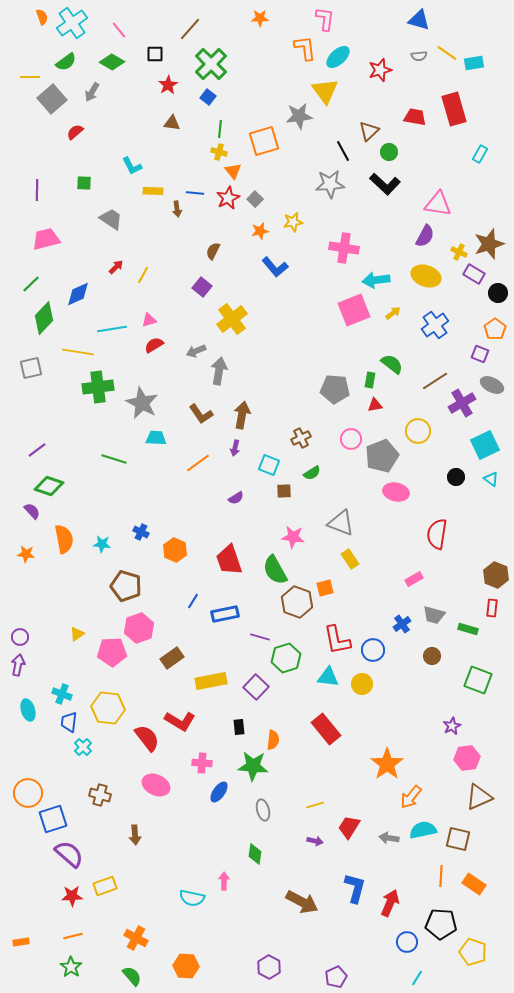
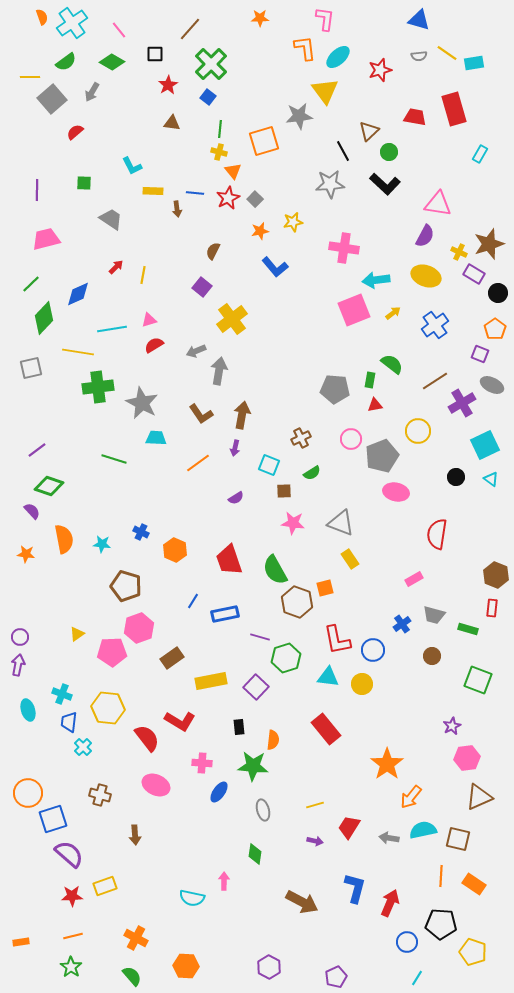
yellow line at (143, 275): rotated 18 degrees counterclockwise
pink star at (293, 537): moved 14 px up
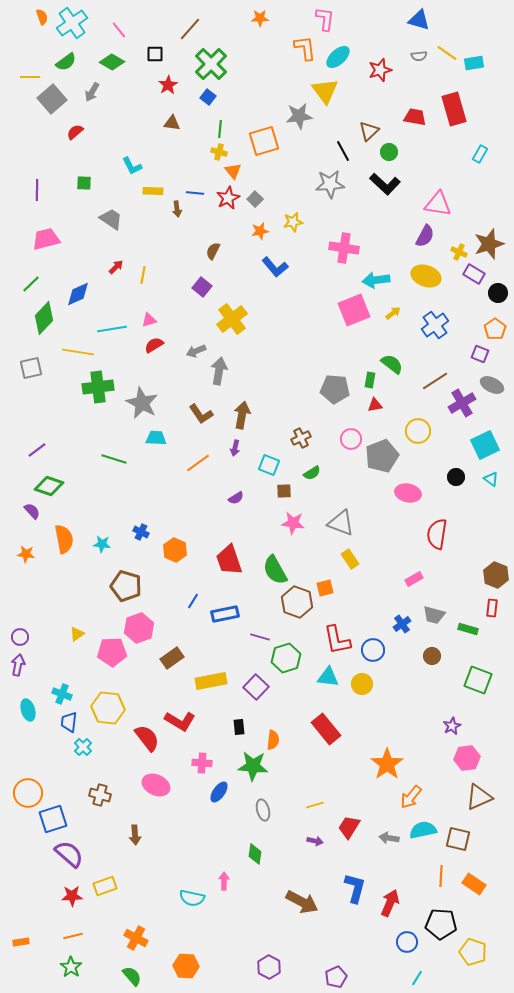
pink ellipse at (396, 492): moved 12 px right, 1 px down
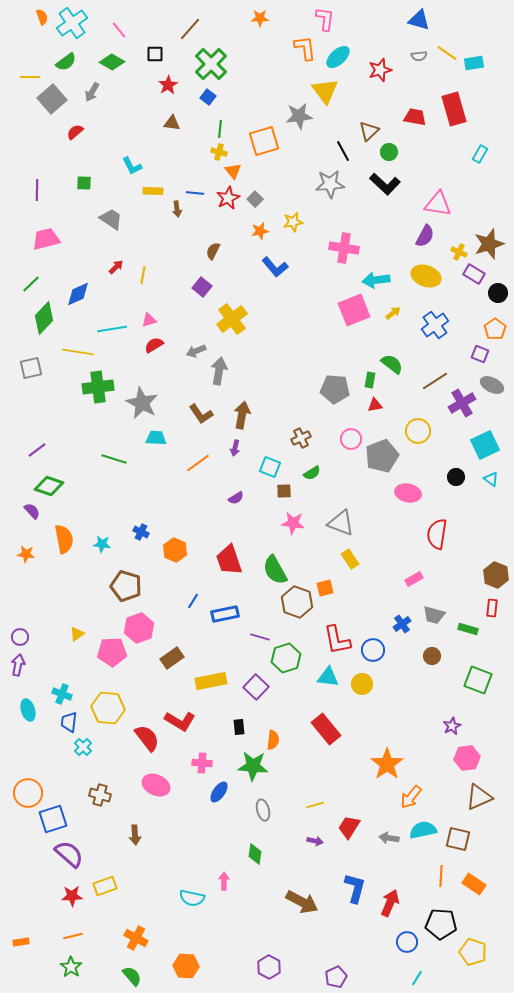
cyan square at (269, 465): moved 1 px right, 2 px down
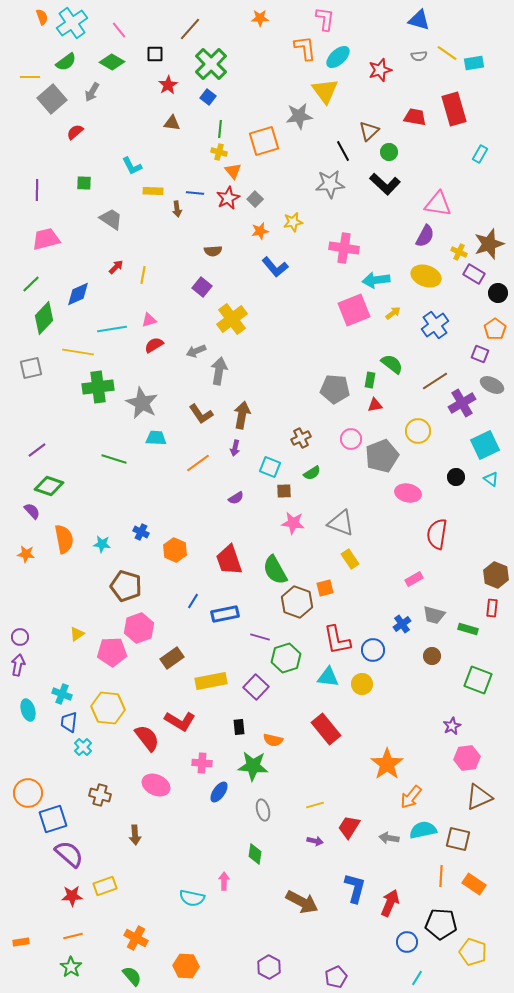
brown semicircle at (213, 251): rotated 120 degrees counterclockwise
orange semicircle at (273, 740): rotated 96 degrees clockwise
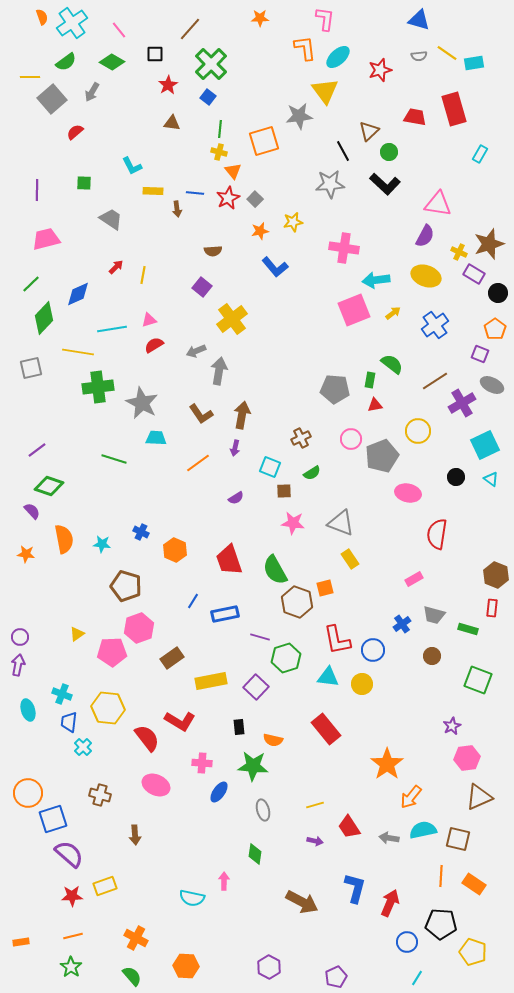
red trapezoid at (349, 827): rotated 65 degrees counterclockwise
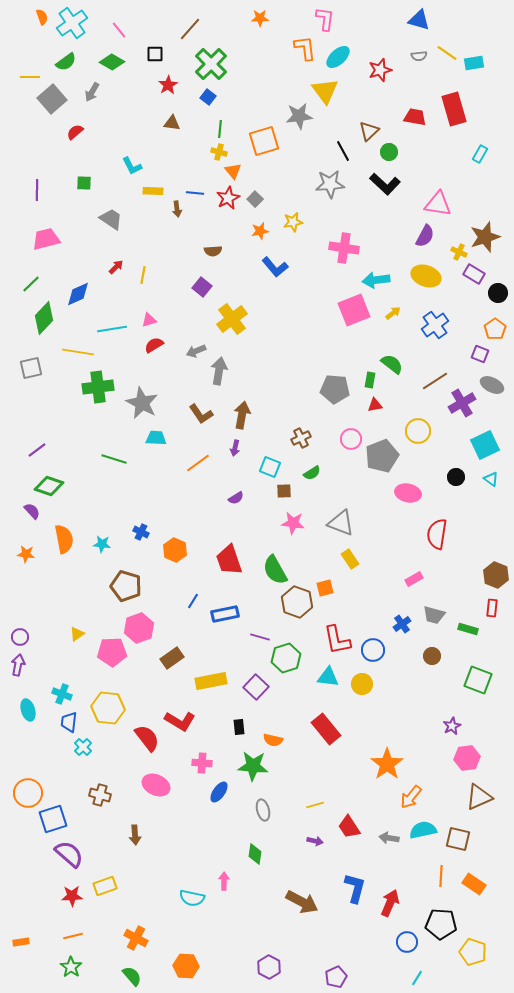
brown star at (489, 244): moved 4 px left, 7 px up
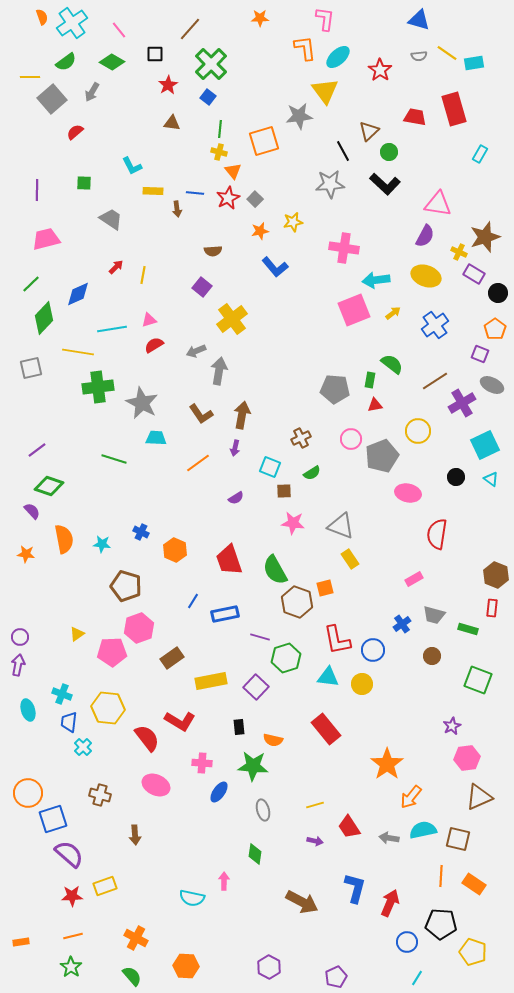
red star at (380, 70): rotated 20 degrees counterclockwise
gray triangle at (341, 523): moved 3 px down
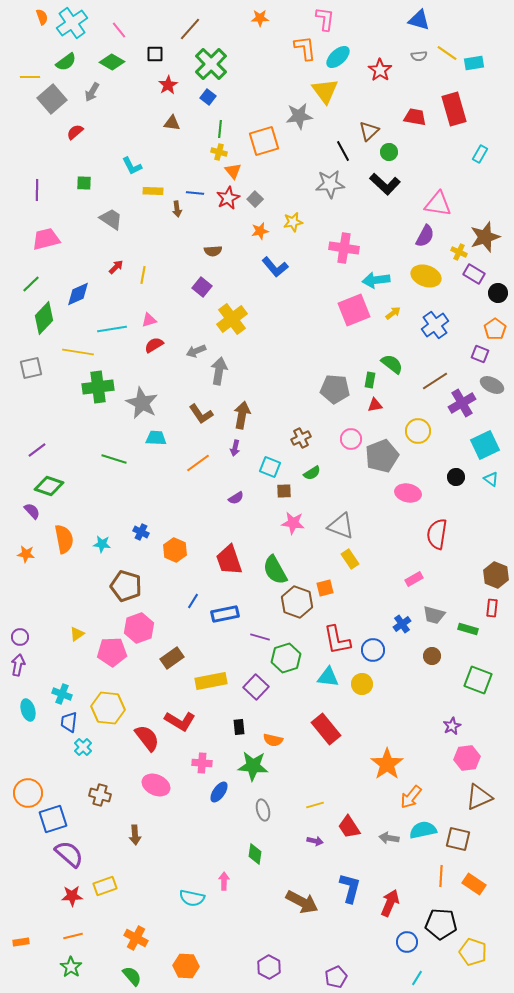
blue L-shape at (355, 888): moved 5 px left
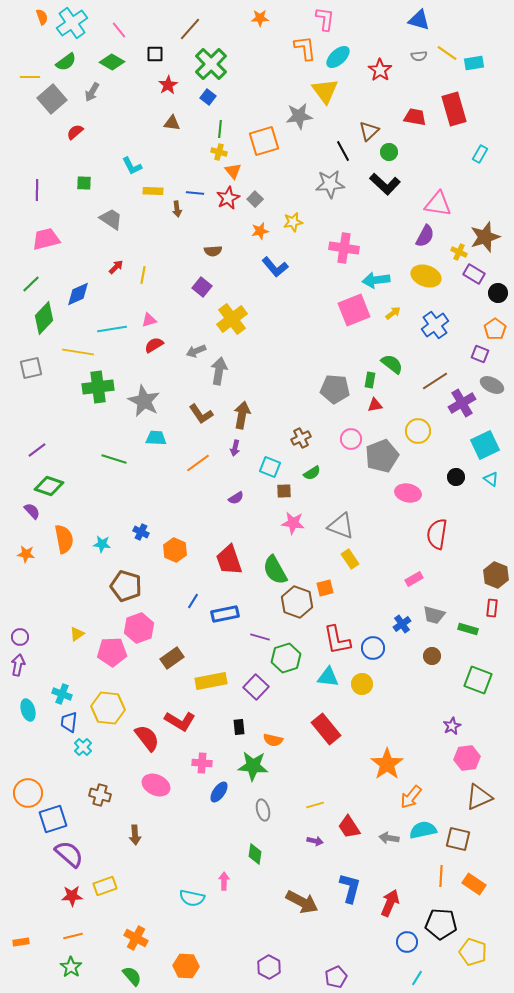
gray star at (142, 403): moved 2 px right, 2 px up
blue circle at (373, 650): moved 2 px up
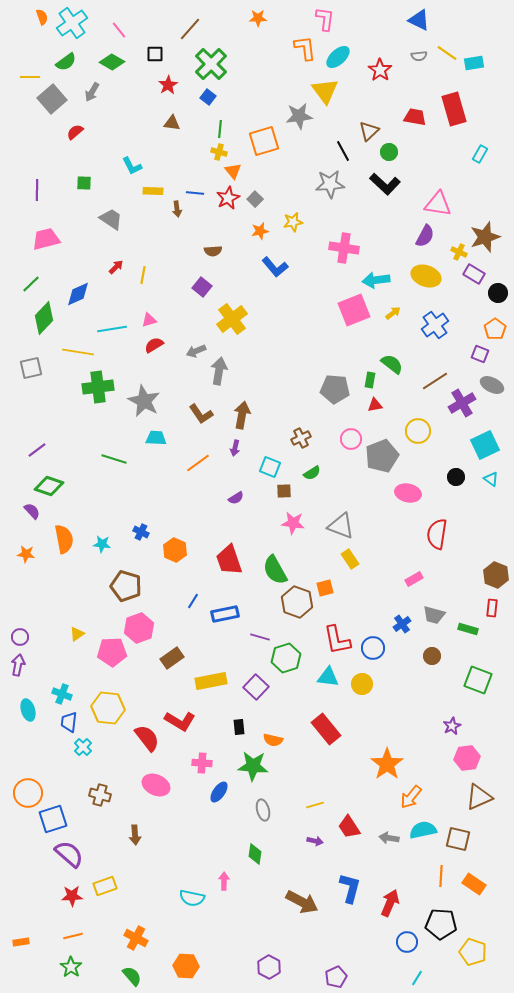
orange star at (260, 18): moved 2 px left
blue triangle at (419, 20): rotated 10 degrees clockwise
